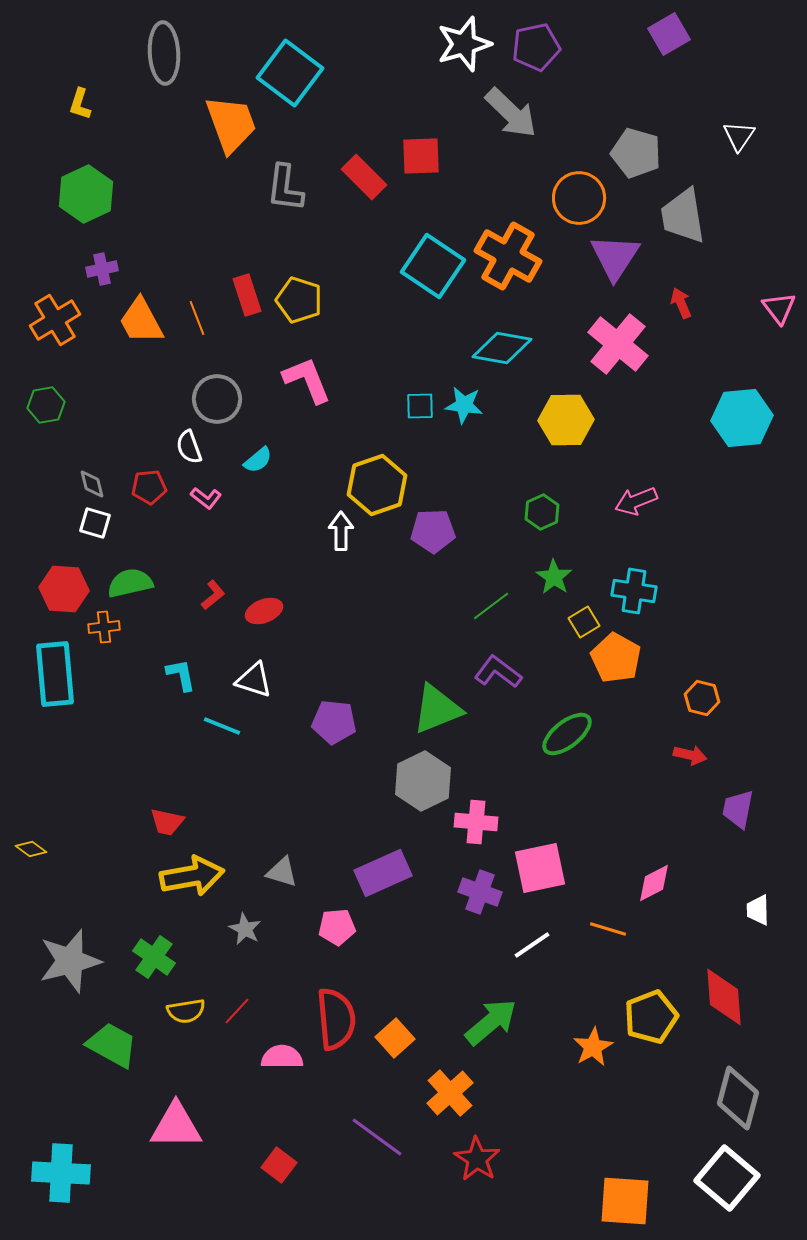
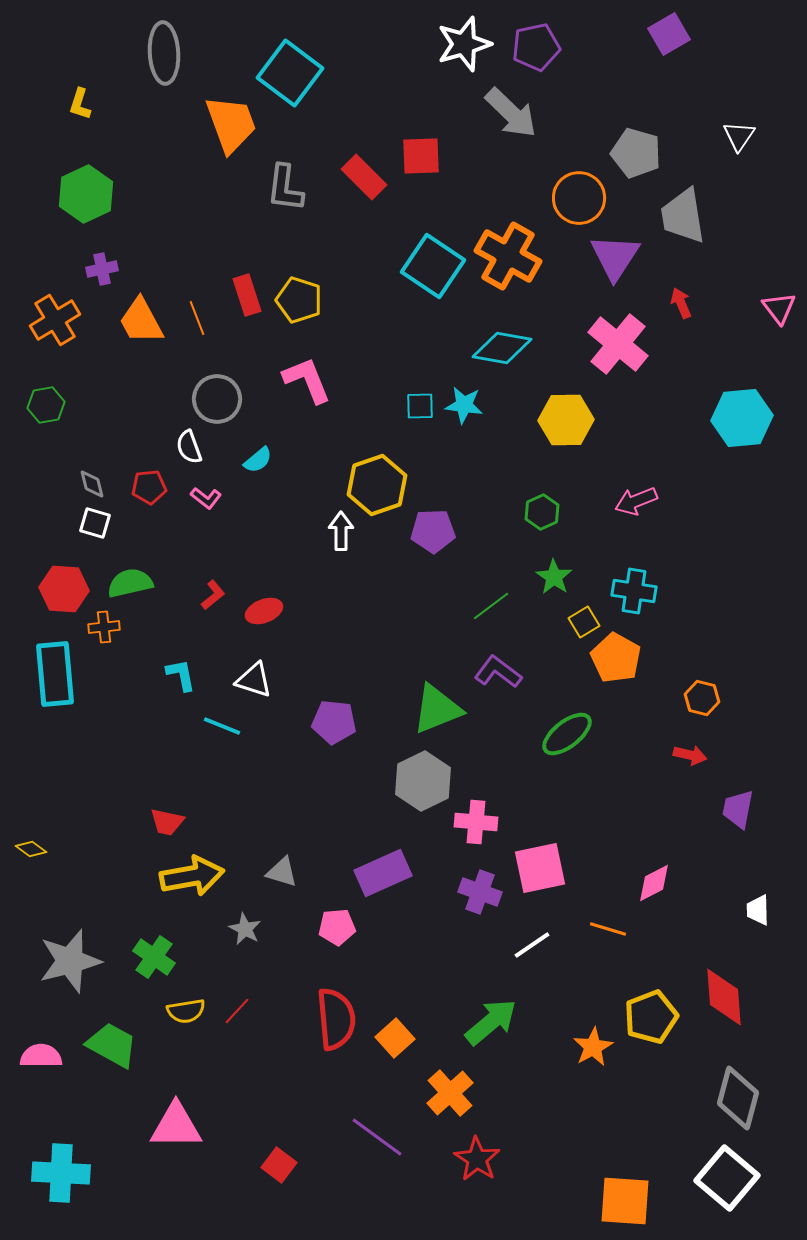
pink semicircle at (282, 1057): moved 241 px left, 1 px up
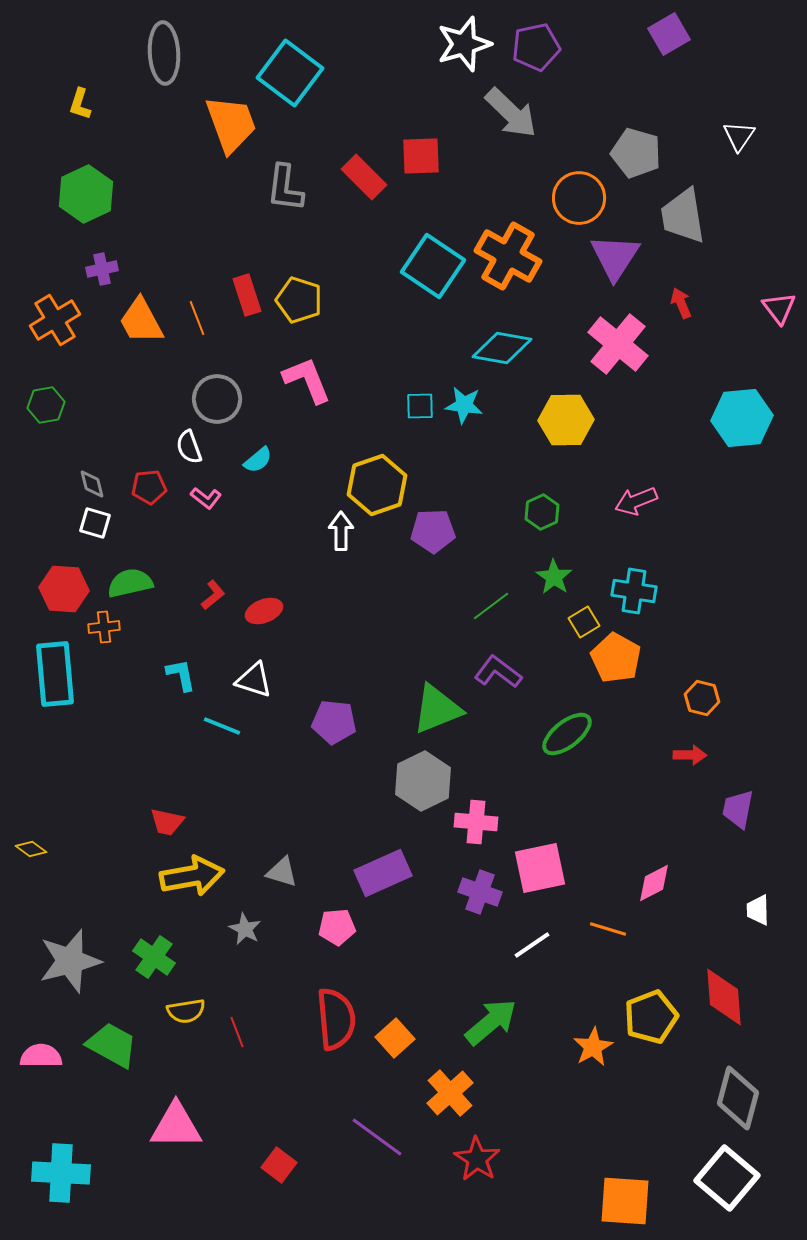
red arrow at (690, 755): rotated 12 degrees counterclockwise
red line at (237, 1011): moved 21 px down; rotated 64 degrees counterclockwise
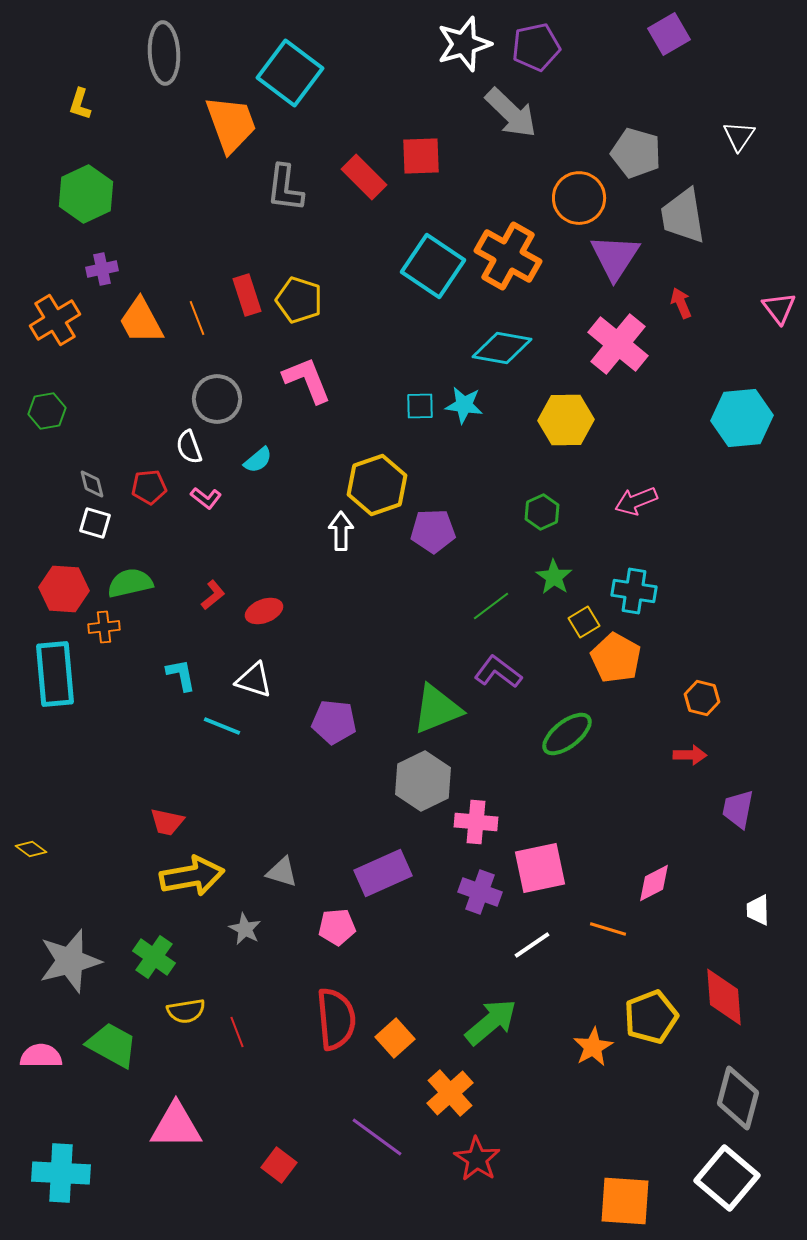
green hexagon at (46, 405): moved 1 px right, 6 px down
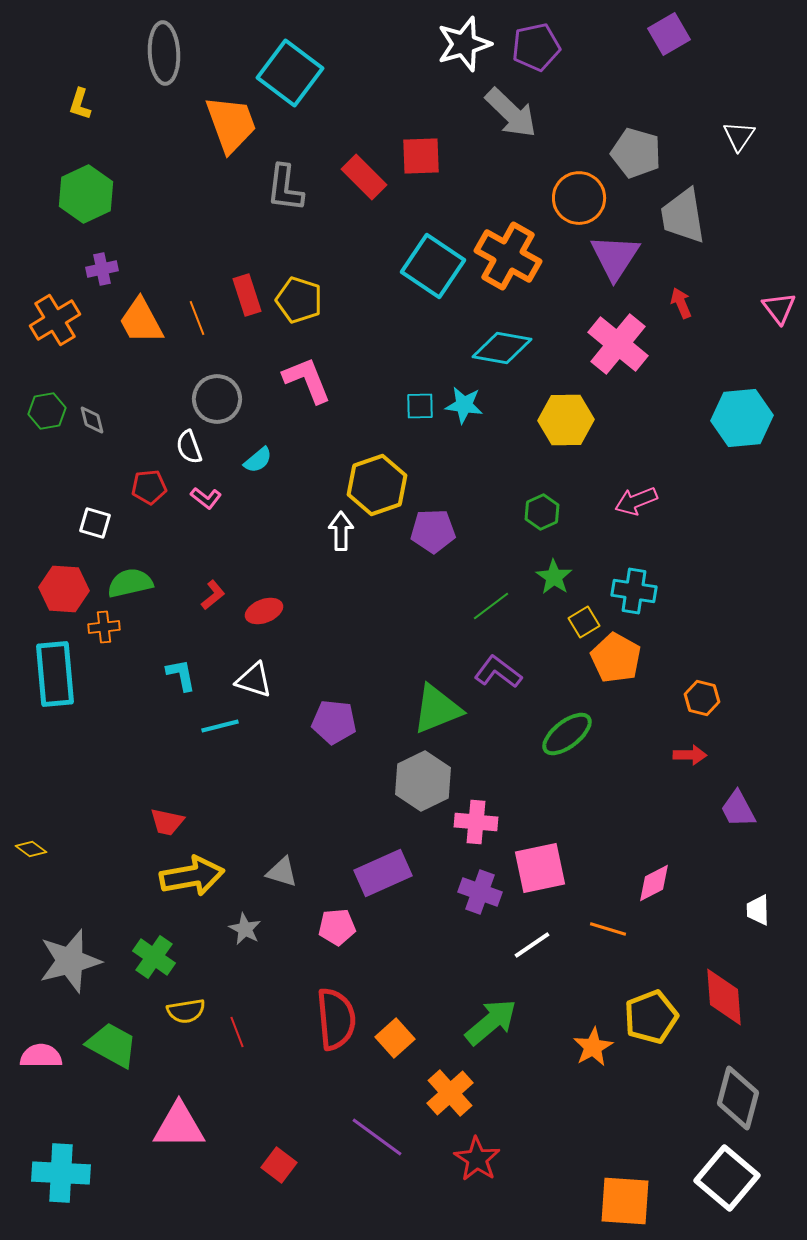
gray diamond at (92, 484): moved 64 px up
cyan line at (222, 726): moved 2 px left; rotated 36 degrees counterclockwise
purple trapezoid at (738, 809): rotated 39 degrees counterclockwise
pink triangle at (176, 1126): moved 3 px right
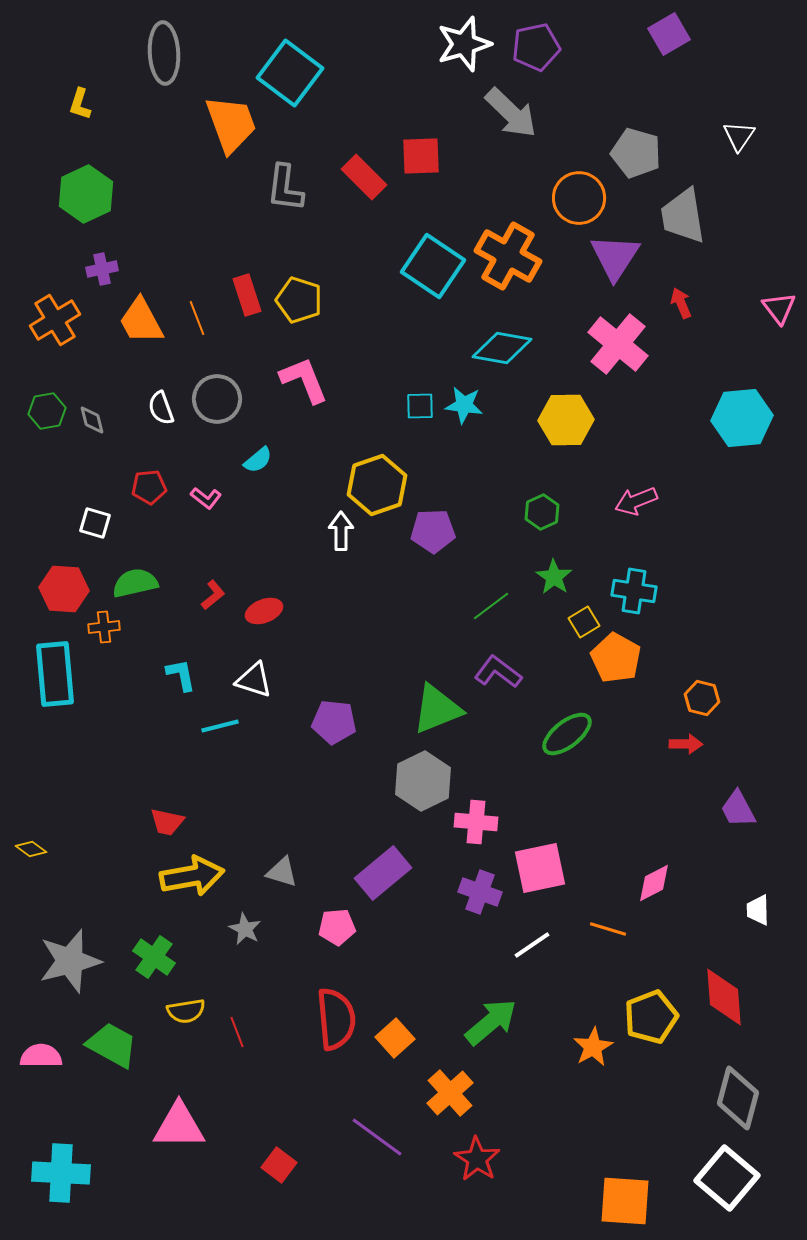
pink L-shape at (307, 380): moved 3 px left
white semicircle at (189, 447): moved 28 px left, 39 px up
green semicircle at (130, 583): moved 5 px right
red arrow at (690, 755): moved 4 px left, 11 px up
purple rectangle at (383, 873): rotated 16 degrees counterclockwise
